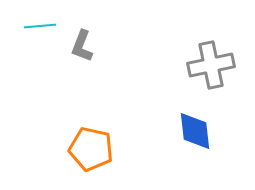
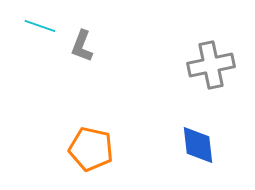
cyan line: rotated 24 degrees clockwise
blue diamond: moved 3 px right, 14 px down
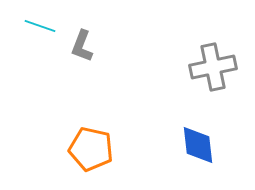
gray cross: moved 2 px right, 2 px down
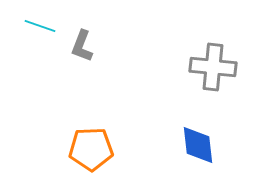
gray cross: rotated 18 degrees clockwise
orange pentagon: rotated 15 degrees counterclockwise
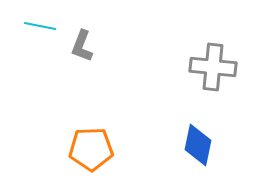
cyan line: rotated 8 degrees counterclockwise
blue diamond: rotated 18 degrees clockwise
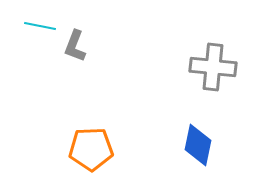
gray L-shape: moved 7 px left
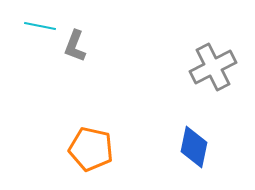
gray cross: rotated 33 degrees counterclockwise
blue diamond: moved 4 px left, 2 px down
orange pentagon: rotated 15 degrees clockwise
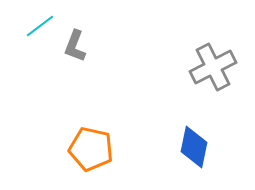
cyan line: rotated 48 degrees counterclockwise
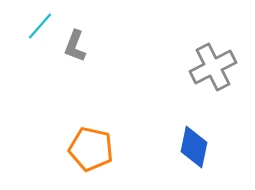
cyan line: rotated 12 degrees counterclockwise
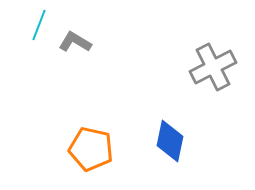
cyan line: moved 1 px left, 1 px up; rotated 20 degrees counterclockwise
gray L-shape: moved 4 px up; rotated 100 degrees clockwise
blue diamond: moved 24 px left, 6 px up
